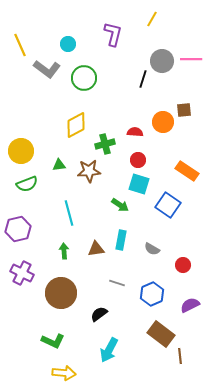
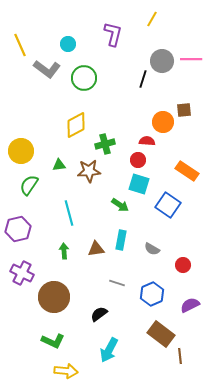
red semicircle at (135, 132): moved 12 px right, 9 px down
green semicircle at (27, 184): moved 2 px right, 1 px down; rotated 145 degrees clockwise
brown circle at (61, 293): moved 7 px left, 4 px down
yellow arrow at (64, 373): moved 2 px right, 2 px up
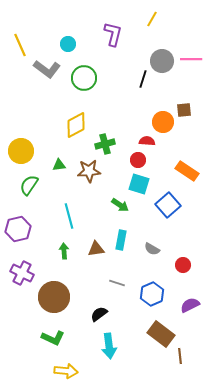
blue square at (168, 205): rotated 15 degrees clockwise
cyan line at (69, 213): moved 3 px down
green L-shape at (53, 341): moved 3 px up
cyan arrow at (109, 350): moved 4 px up; rotated 35 degrees counterclockwise
